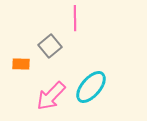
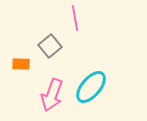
pink line: rotated 10 degrees counterclockwise
pink arrow: moved 1 px right, 1 px up; rotated 24 degrees counterclockwise
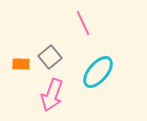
pink line: moved 8 px right, 5 px down; rotated 15 degrees counterclockwise
gray square: moved 11 px down
cyan ellipse: moved 7 px right, 15 px up
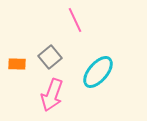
pink line: moved 8 px left, 3 px up
orange rectangle: moved 4 px left
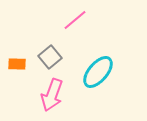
pink line: rotated 75 degrees clockwise
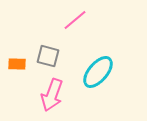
gray square: moved 2 px left, 1 px up; rotated 35 degrees counterclockwise
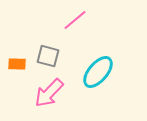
pink arrow: moved 3 px left, 2 px up; rotated 24 degrees clockwise
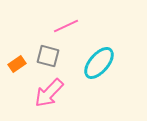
pink line: moved 9 px left, 6 px down; rotated 15 degrees clockwise
orange rectangle: rotated 36 degrees counterclockwise
cyan ellipse: moved 1 px right, 9 px up
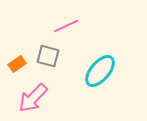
cyan ellipse: moved 1 px right, 8 px down
pink arrow: moved 16 px left, 5 px down
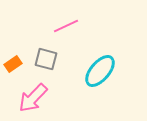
gray square: moved 2 px left, 3 px down
orange rectangle: moved 4 px left
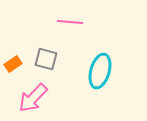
pink line: moved 4 px right, 4 px up; rotated 30 degrees clockwise
cyan ellipse: rotated 24 degrees counterclockwise
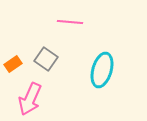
gray square: rotated 20 degrees clockwise
cyan ellipse: moved 2 px right, 1 px up
pink arrow: moved 3 px left, 1 px down; rotated 20 degrees counterclockwise
